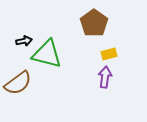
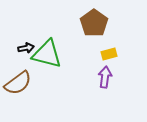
black arrow: moved 2 px right, 7 px down
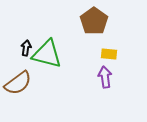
brown pentagon: moved 2 px up
black arrow: rotated 70 degrees counterclockwise
yellow rectangle: rotated 21 degrees clockwise
purple arrow: rotated 15 degrees counterclockwise
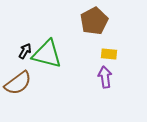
brown pentagon: rotated 8 degrees clockwise
black arrow: moved 1 px left, 3 px down; rotated 21 degrees clockwise
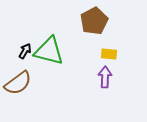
green triangle: moved 2 px right, 3 px up
purple arrow: rotated 10 degrees clockwise
